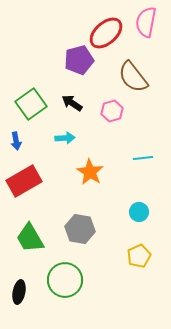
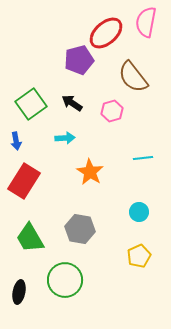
red rectangle: rotated 28 degrees counterclockwise
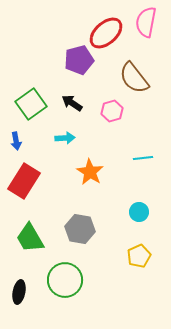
brown semicircle: moved 1 px right, 1 px down
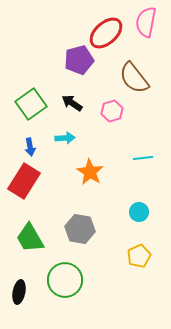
blue arrow: moved 14 px right, 6 px down
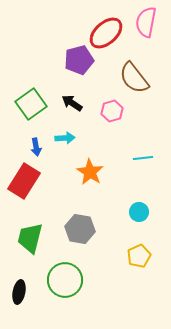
blue arrow: moved 6 px right
green trapezoid: rotated 44 degrees clockwise
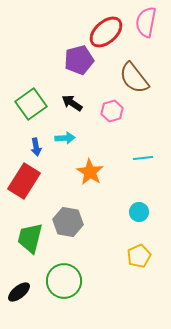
red ellipse: moved 1 px up
gray hexagon: moved 12 px left, 7 px up
green circle: moved 1 px left, 1 px down
black ellipse: rotated 40 degrees clockwise
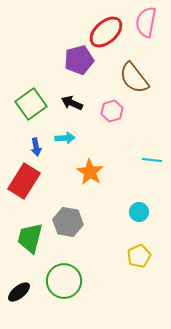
black arrow: rotated 10 degrees counterclockwise
cyan line: moved 9 px right, 2 px down; rotated 12 degrees clockwise
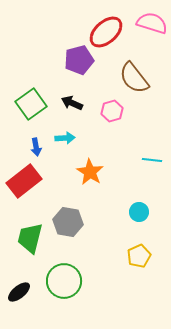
pink semicircle: moved 6 px right, 1 px down; rotated 96 degrees clockwise
red rectangle: rotated 20 degrees clockwise
